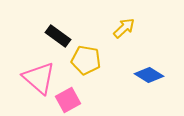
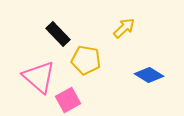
black rectangle: moved 2 px up; rotated 10 degrees clockwise
pink triangle: moved 1 px up
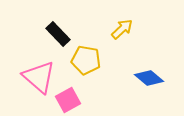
yellow arrow: moved 2 px left, 1 px down
blue diamond: moved 3 px down; rotated 8 degrees clockwise
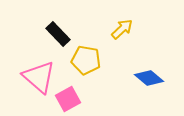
pink square: moved 1 px up
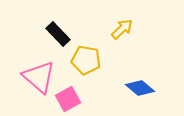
blue diamond: moved 9 px left, 10 px down
